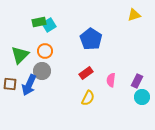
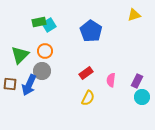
blue pentagon: moved 8 px up
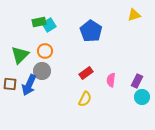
yellow semicircle: moved 3 px left, 1 px down
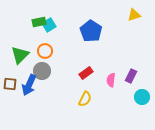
purple rectangle: moved 6 px left, 5 px up
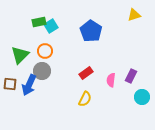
cyan square: moved 2 px right, 1 px down
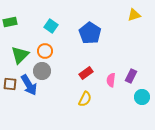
green rectangle: moved 29 px left
cyan square: rotated 24 degrees counterclockwise
blue pentagon: moved 1 px left, 2 px down
blue arrow: rotated 55 degrees counterclockwise
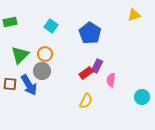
orange circle: moved 3 px down
purple rectangle: moved 34 px left, 10 px up
yellow semicircle: moved 1 px right, 2 px down
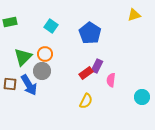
green triangle: moved 3 px right, 2 px down
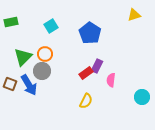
green rectangle: moved 1 px right
cyan square: rotated 24 degrees clockwise
brown square: rotated 16 degrees clockwise
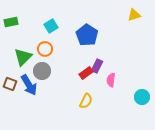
blue pentagon: moved 3 px left, 2 px down
orange circle: moved 5 px up
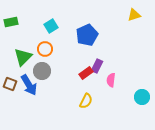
blue pentagon: rotated 15 degrees clockwise
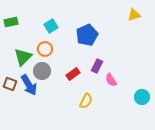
red rectangle: moved 13 px left, 1 px down
pink semicircle: rotated 40 degrees counterclockwise
